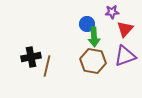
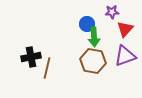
brown line: moved 2 px down
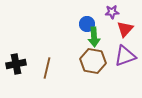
black cross: moved 15 px left, 7 px down
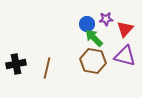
purple star: moved 6 px left, 7 px down
green arrow: moved 1 px down; rotated 138 degrees clockwise
purple triangle: rotated 35 degrees clockwise
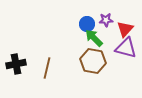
purple star: moved 1 px down
purple triangle: moved 1 px right, 8 px up
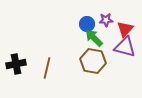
purple triangle: moved 1 px left, 1 px up
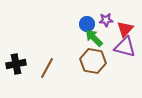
brown line: rotated 15 degrees clockwise
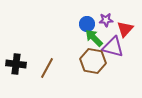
purple triangle: moved 12 px left
black cross: rotated 18 degrees clockwise
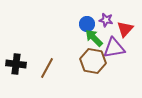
purple star: rotated 16 degrees clockwise
purple triangle: moved 1 px right, 1 px down; rotated 25 degrees counterclockwise
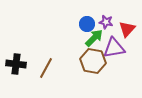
purple star: moved 2 px down
red triangle: moved 2 px right
green arrow: rotated 90 degrees clockwise
brown line: moved 1 px left
